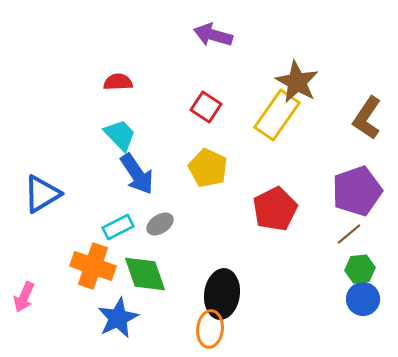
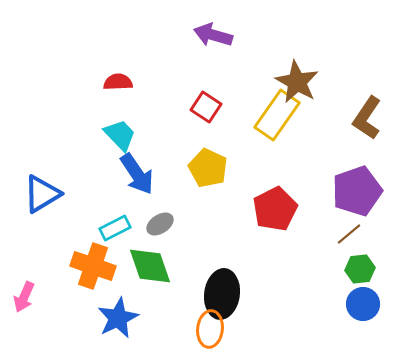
cyan rectangle: moved 3 px left, 1 px down
green diamond: moved 5 px right, 8 px up
blue circle: moved 5 px down
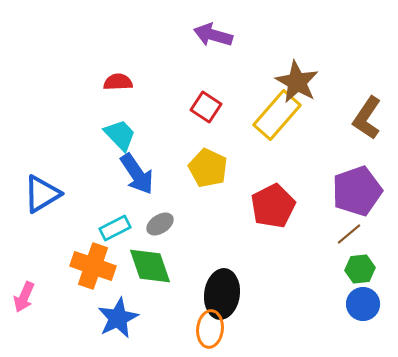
yellow rectangle: rotated 6 degrees clockwise
red pentagon: moved 2 px left, 3 px up
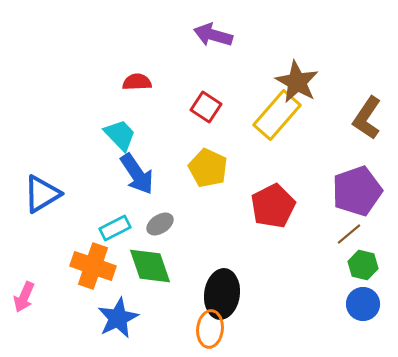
red semicircle: moved 19 px right
green hexagon: moved 3 px right, 4 px up; rotated 20 degrees clockwise
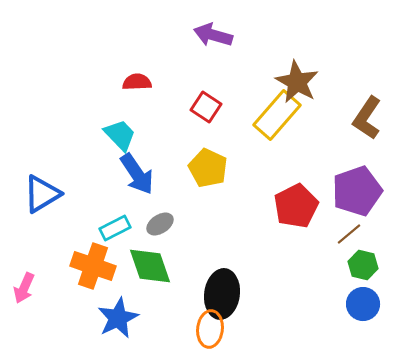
red pentagon: moved 23 px right
pink arrow: moved 9 px up
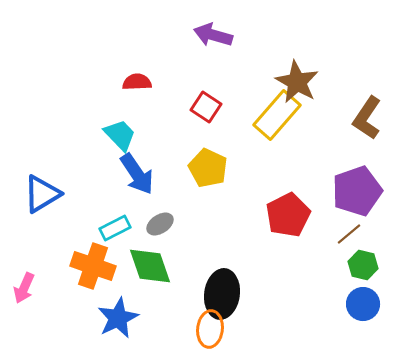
red pentagon: moved 8 px left, 9 px down
